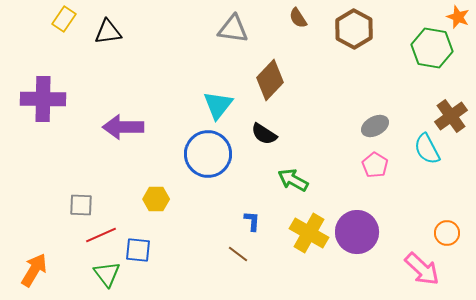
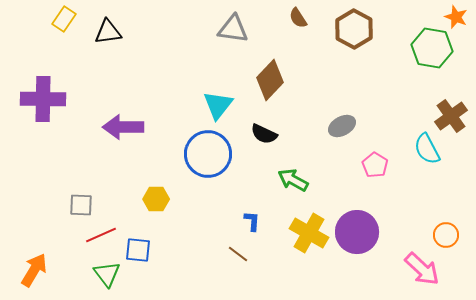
orange star: moved 2 px left
gray ellipse: moved 33 px left
black semicircle: rotated 8 degrees counterclockwise
orange circle: moved 1 px left, 2 px down
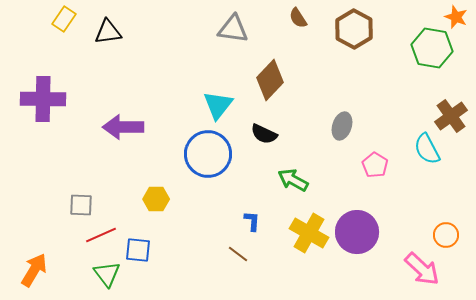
gray ellipse: rotated 44 degrees counterclockwise
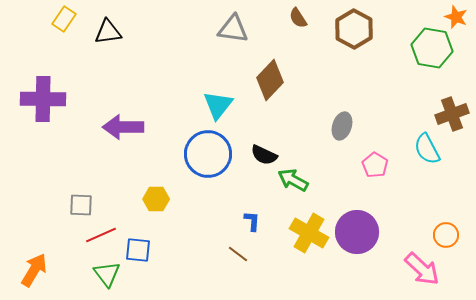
brown cross: moved 1 px right, 2 px up; rotated 16 degrees clockwise
black semicircle: moved 21 px down
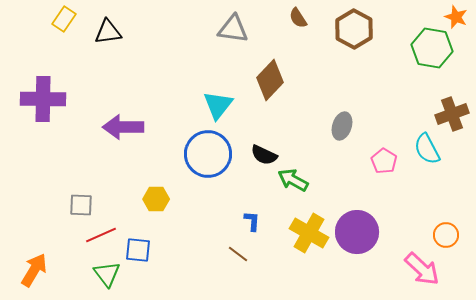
pink pentagon: moved 9 px right, 4 px up
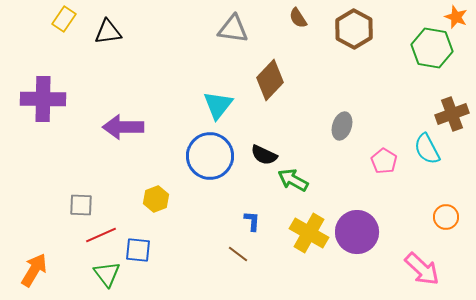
blue circle: moved 2 px right, 2 px down
yellow hexagon: rotated 20 degrees counterclockwise
orange circle: moved 18 px up
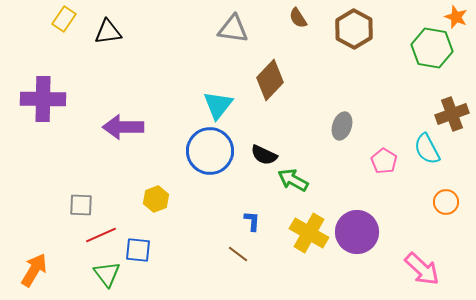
blue circle: moved 5 px up
orange circle: moved 15 px up
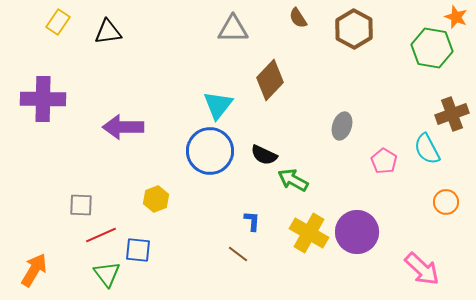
yellow rectangle: moved 6 px left, 3 px down
gray triangle: rotated 8 degrees counterclockwise
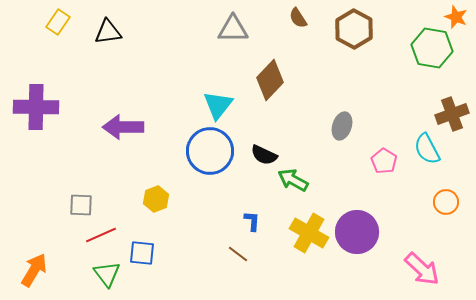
purple cross: moved 7 px left, 8 px down
blue square: moved 4 px right, 3 px down
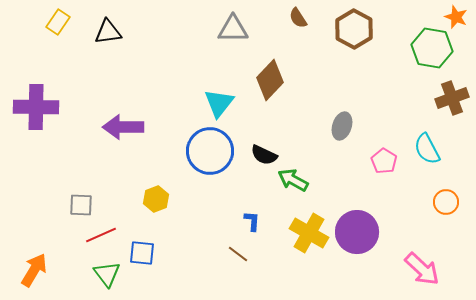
cyan triangle: moved 1 px right, 2 px up
brown cross: moved 16 px up
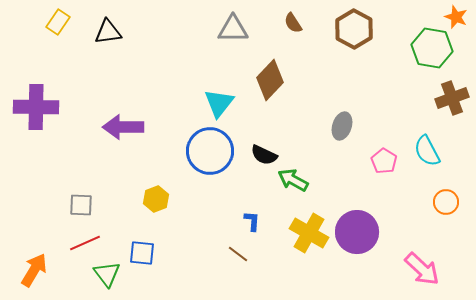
brown semicircle: moved 5 px left, 5 px down
cyan semicircle: moved 2 px down
red line: moved 16 px left, 8 px down
